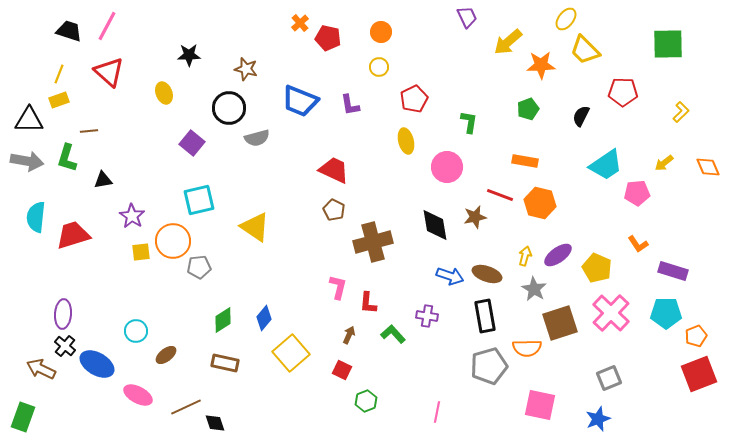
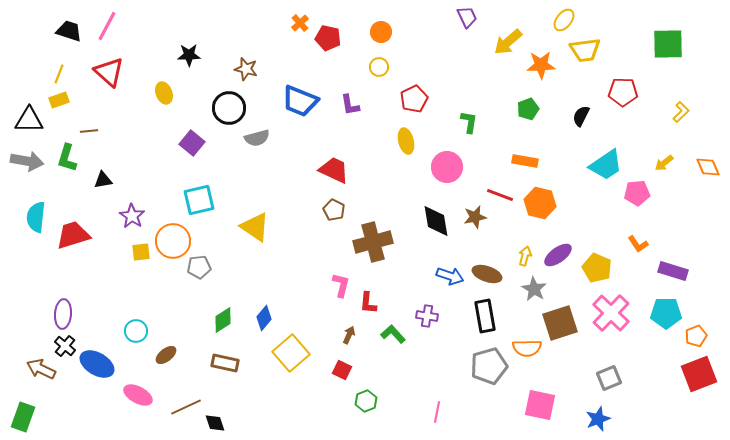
yellow ellipse at (566, 19): moved 2 px left, 1 px down
yellow trapezoid at (585, 50): rotated 52 degrees counterclockwise
black diamond at (435, 225): moved 1 px right, 4 px up
pink L-shape at (338, 287): moved 3 px right, 2 px up
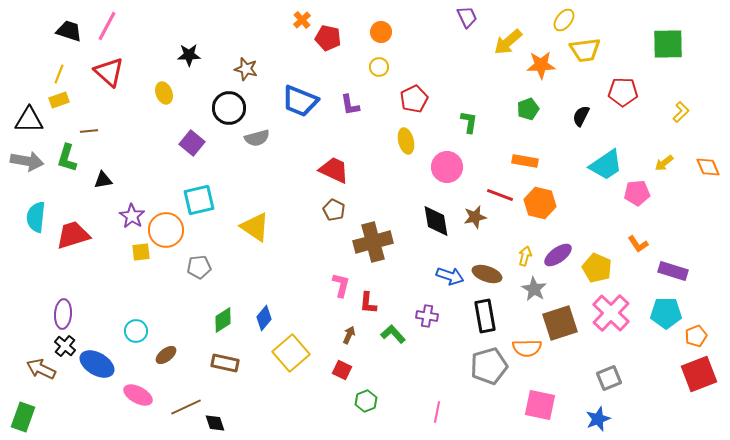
orange cross at (300, 23): moved 2 px right, 3 px up
orange circle at (173, 241): moved 7 px left, 11 px up
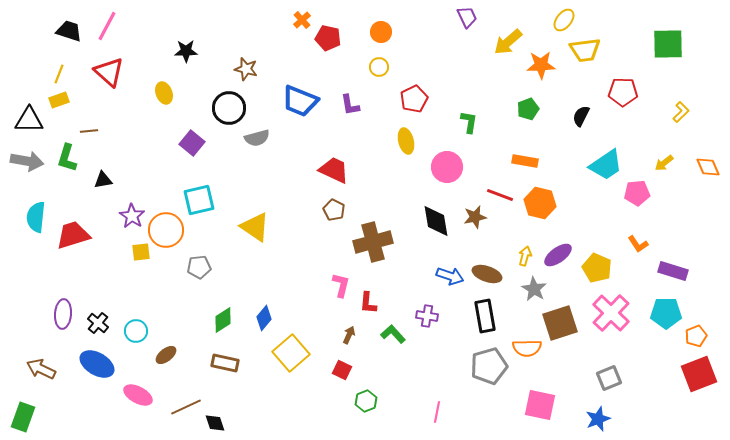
black star at (189, 55): moved 3 px left, 4 px up
black cross at (65, 346): moved 33 px right, 23 px up
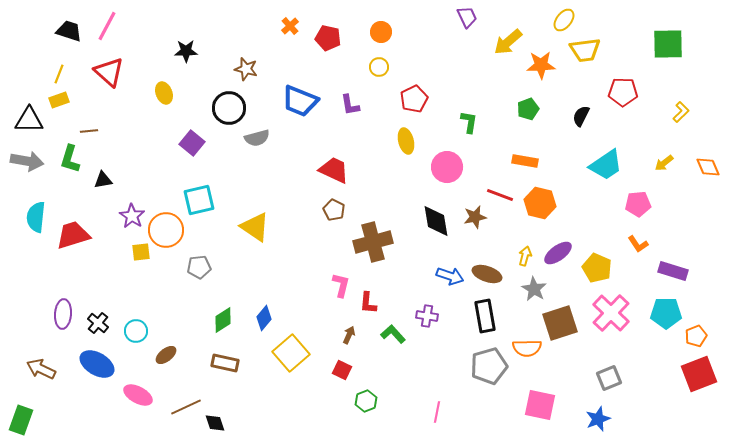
orange cross at (302, 20): moved 12 px left, 6 px down
green L-shape at (67, 158): moved 3 px right, 1 px down
pink pentagon at (637, 193): moved 1 px right, 11 px down
purple ellipse at (558, 255): moved 2 px up
green rectangle at (23, 417): moved 2 px left, 3 px down
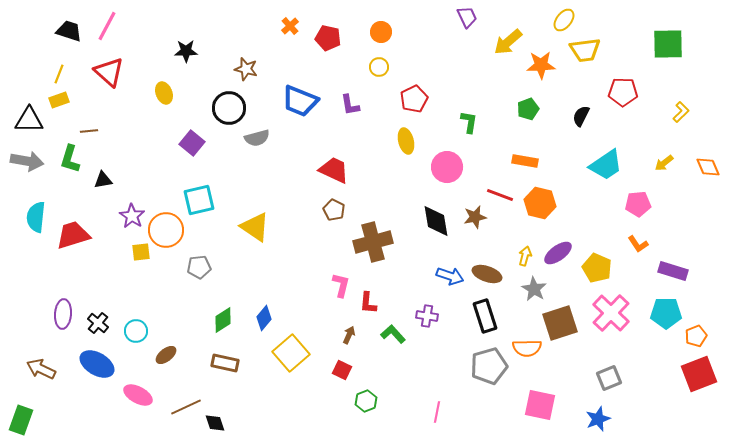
black rectangle at (485, 316): rotated 8 degrees counterclockwise
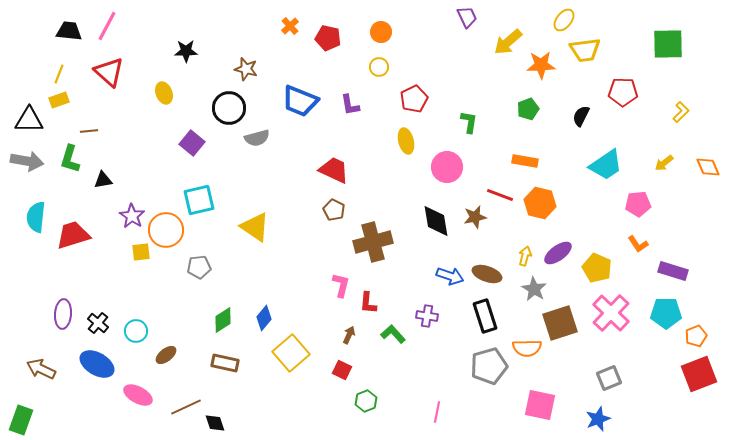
black trapezoid at (69, 31): rotated 12 degrees counterclockwise
